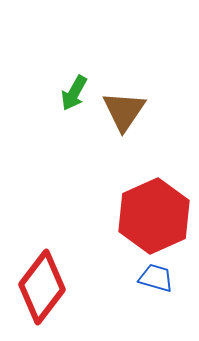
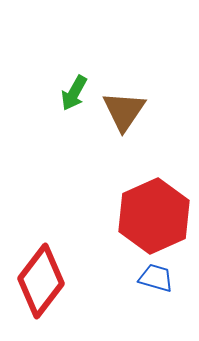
red diamond: moved 1 px left, 6 px up
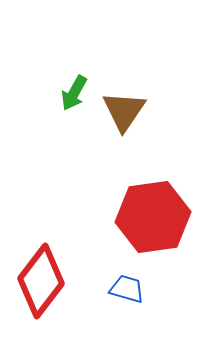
red hexagon: moved 1 px left, 1 px down; rotated 16 degrees clockwise
blue trapezoid: moved 29 px left, 11 px down
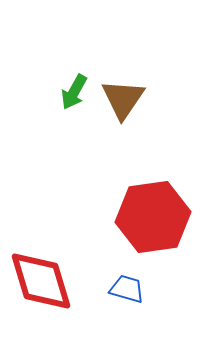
green arrow: moved 1 px up
brown triangle: moved 1 px left, 12 px up
red diamond: rotated 54 degrees counterclockwise
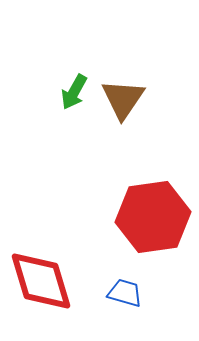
blue trapezoid: moved 2 px left, 4 px down
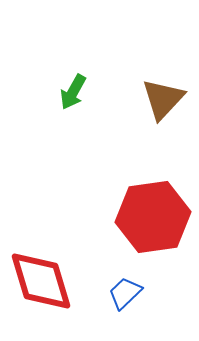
green arrow: moved 1 px left
brown triangle: moved 40 px right; rotated 9 degrees clockwise
blue trapezoid: rotated 60 degrees counterclockwise
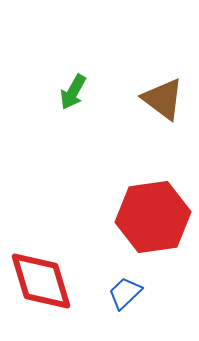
brown triangle: rotated 36 degrees counterclockwise
